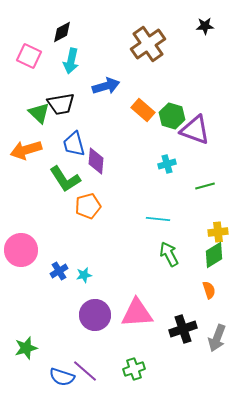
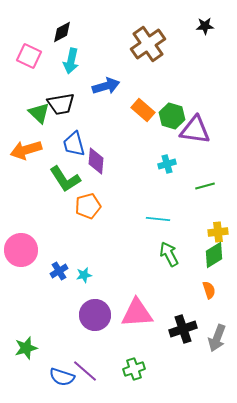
purple triangle: rotated 12 degrees counterclockwise
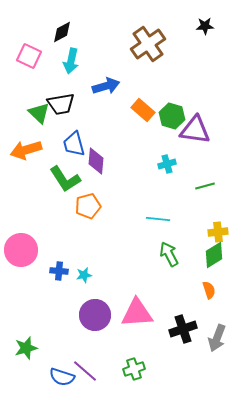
blue cross: rotated 36 degrees clockwise
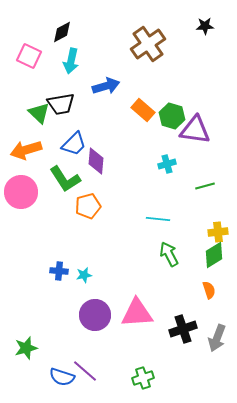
blue trapezoid: rotated 120 degrees counterclockwise
pink circle: moved 58 px up
green cross: moved 9 px right, 9 px down
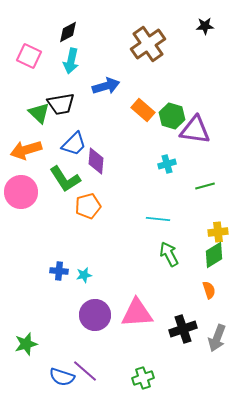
black diamond: moved 6 px right
green star: moved 4 px up
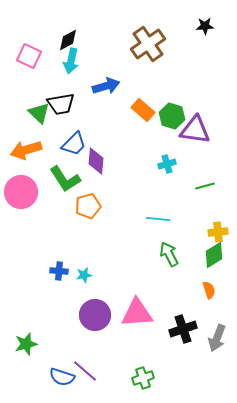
black diamond: moved 8 px down
